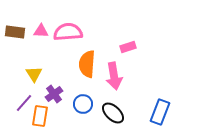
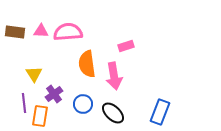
pink rectangle: moved 2 px left, 1 px up
orange semicircle: rotated 12 degrees counterclockwise
purple line: rotated 48 degrees counterclockwise
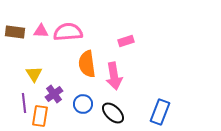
pink rectangle: moved 5 px up
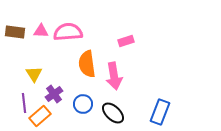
orange rectangle: rotated 40 degrees clockwise
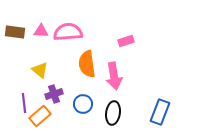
yellow triangle: moved 6 px right, 4 px up; rotated 18 degrees counterclockwise
purple cross: rotated 18 degrees clockwise
black ellipse: rotated 55 degrees clockwise
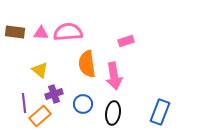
pink triangle: moved 2 px down
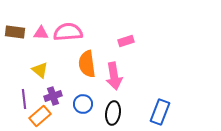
purple cross: moved 1 px left, 2 px down
purple line: moved 4 px up
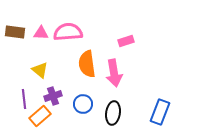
pink arrow: moved 3 px up
